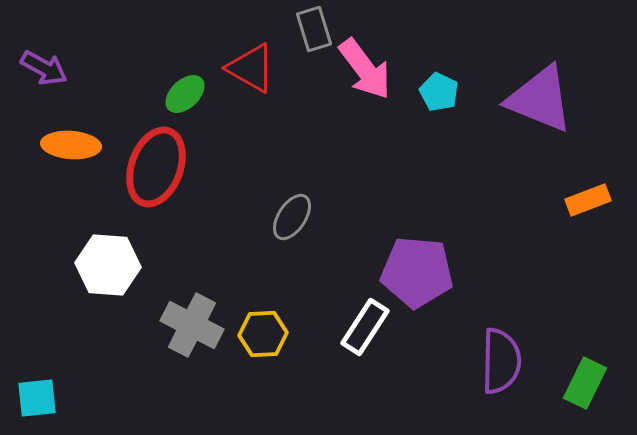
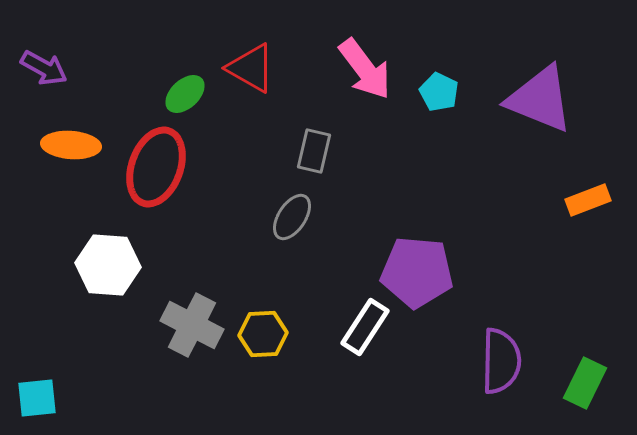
gray rectangle: moved 122 px down; rotated 30 degrees clockwise
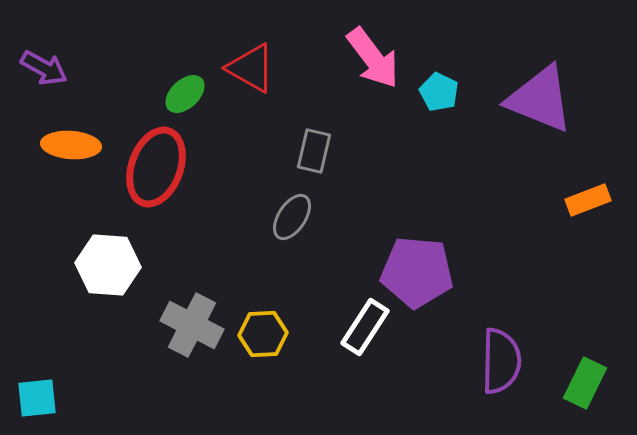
pink arrow: moved 8 px right, 11 px up
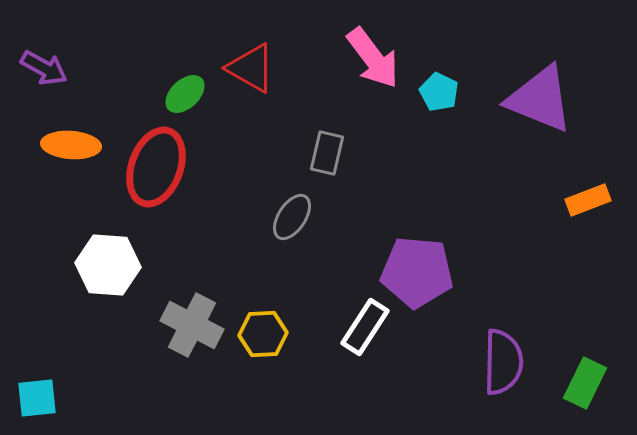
gray rectangle: moved 13 px right, 2 px down
purple semicircle: moved 2 px right, 1 px down
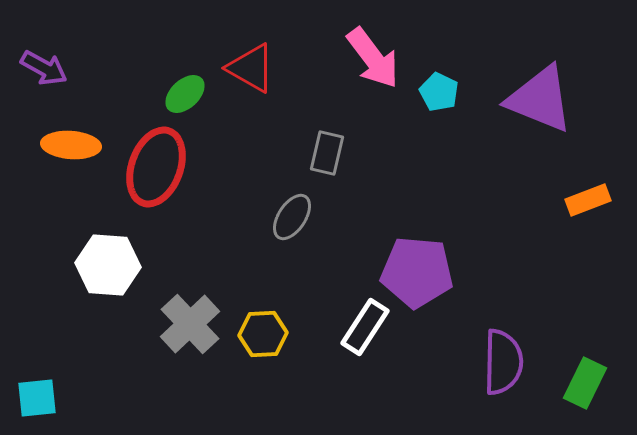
gray cross: moved 2 px left, 1 px up; rotated 20 degrees clockwise
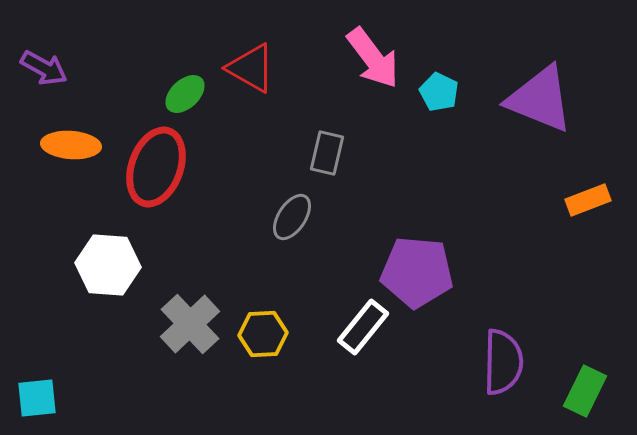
white rectangle: moved 2 px left; rotated 6 degrees clockwise
green rectangle: moved 8 px down
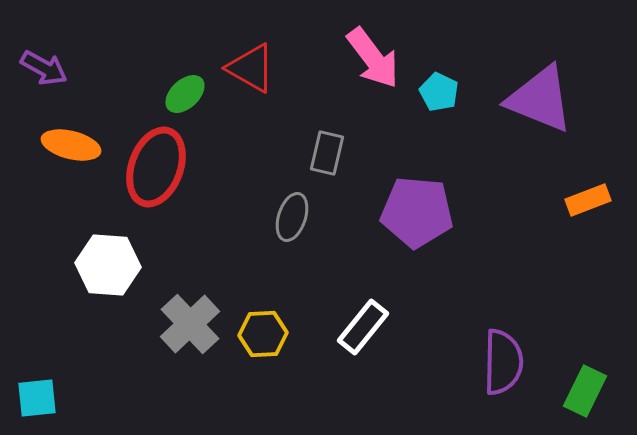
orange ellipse: rotated 10 degrees clockwise
gray ellipse: rotated 15 degrees counterclockwise
purple pentagon: moved 60 px up
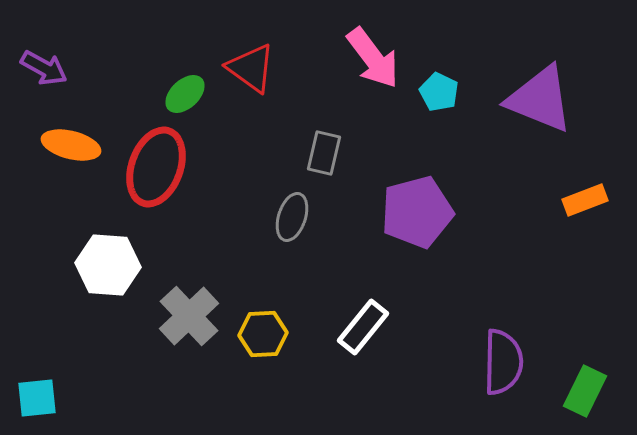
red triangle: rotated 6 degrees clockwise
gray rectangle: moved 3 px left
orange rectangle: moved 3 px left
purple pentagon: rotated 20 degrees counterclockwise
gray cross: moved 1 px left, 8 px up
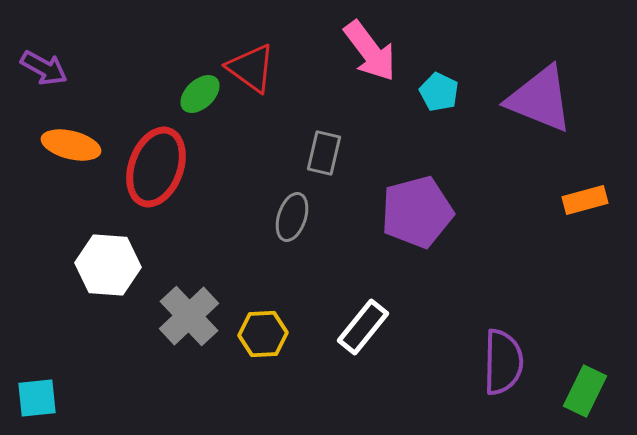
pink arrow: moved 3 px left, 7 px up
green ellipse: moved 15 px right
orange rectangle: rotated 6 degrees clockwise
